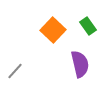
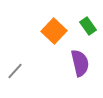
orange square: moved 1 px right, 1 px down
purple semicircle: moved 1 px up
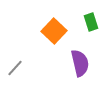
green rectangle: moved 3 px right, 4 px up; rotated 18 degrees clockwise
gray line: moved 3 px up
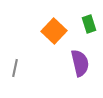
green rectangle: moved 2 px left, 2 px down
gray line: rotated 30 degrees counterclockwise
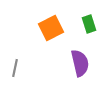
orange square: moved 3 px left, 3 px up; rotated 20 degrees clockwise
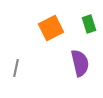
gray line: moved 1 px right
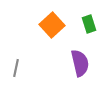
orange square: moved 1 px right, 3 px up; rotated 15 degrees counterclockwise
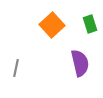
green rectangle: moved 1 px right
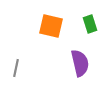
orange square: moved 1 px left, 1 px down; rotated 35 degrees counterclockwise
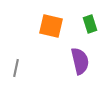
purple semicircle: moved 2 px up
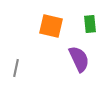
green rectangle: rotated 12 degrees clockwise
purple semicircle: moved 1 px left, 2 px up; rotated 12 degrees counterclockwise
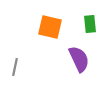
orange square: moved 1 px left, 1 px down
gray line: moved 1 px left, 1 px up
